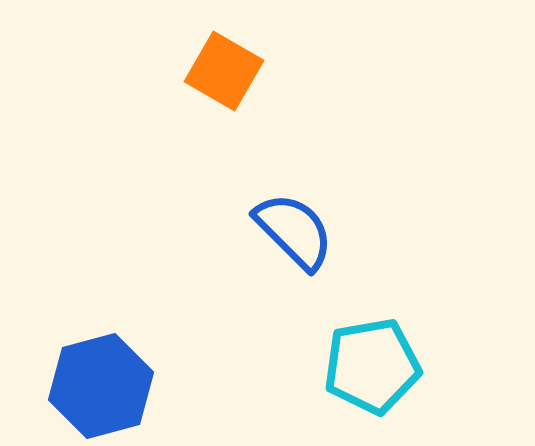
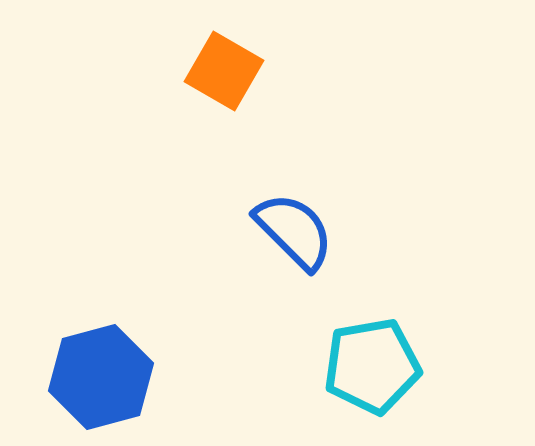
blue hexagon: moved 9 px up
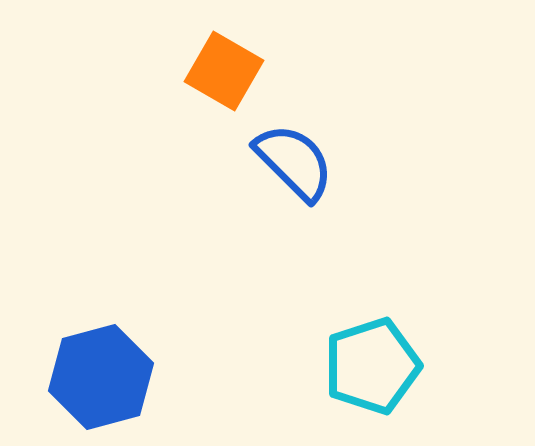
blue semicircle: moved 69 px up
cyan pentagon: rotated 8 degrees counterclockwise
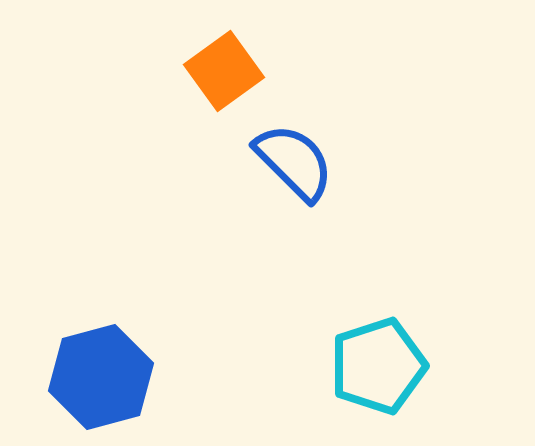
orange square: rotated 24 degrees clockwise
cyan pentagon: moved 6 px right
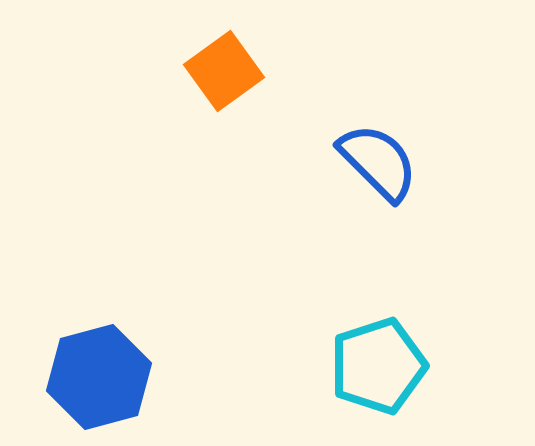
blue semicircle: moved 84 px right
blue hexagon: moved 2 px left
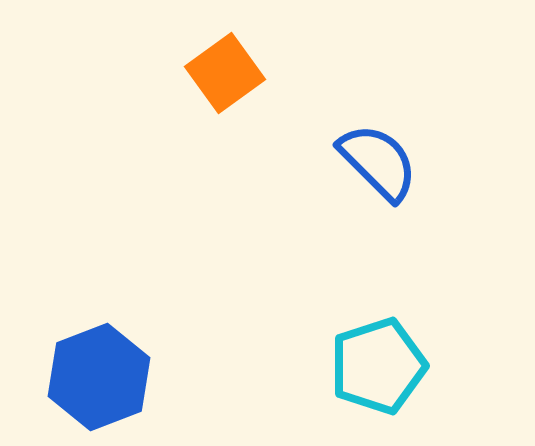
orange square: moved 1 px right, 2 px down
blue hexagon: rotated 6 degrees counterclockwise
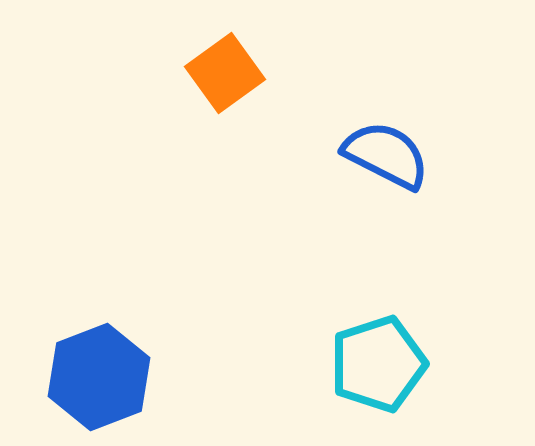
blue semicircle: moved 8 px right, 7 px up; rotated 18 degrees counterclockwise
cyan pentagon: moved 2 px up
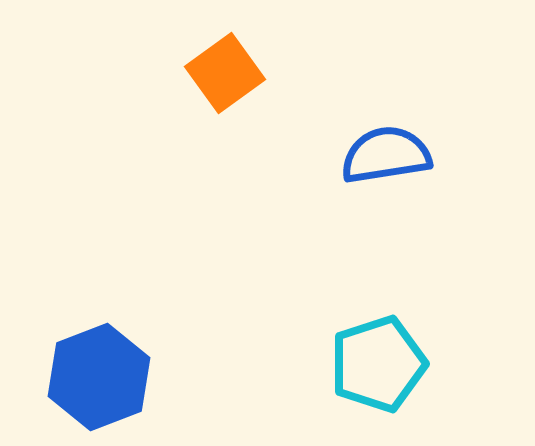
blue semicircle: rotated 36 degrees counterclockwise
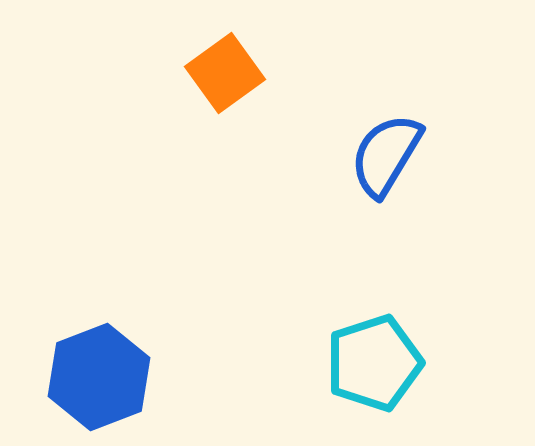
blue semicircle: rotated 50 degrees counterclockwise
cyan pentagon: moved 4 px left, 1 px up
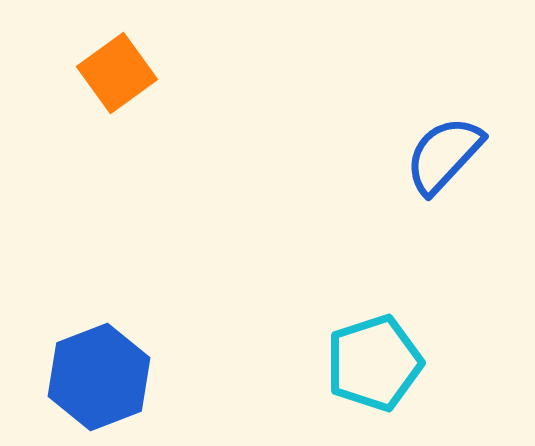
orange square: moved 108 px left
blue semicircle: moved 58 px right; rotated 12 degrees clockwise
